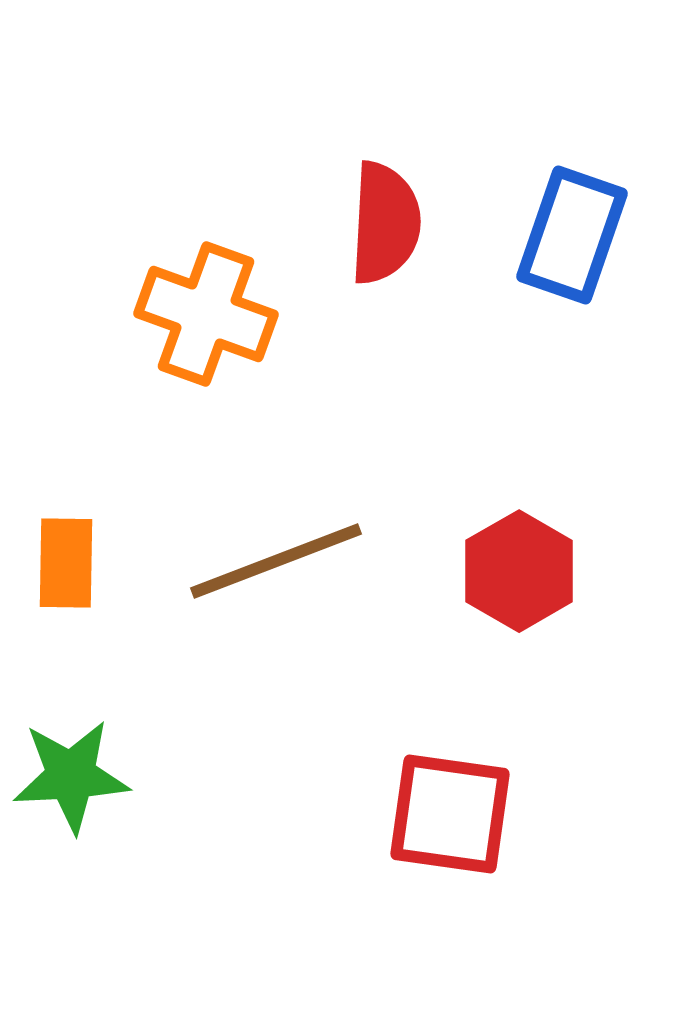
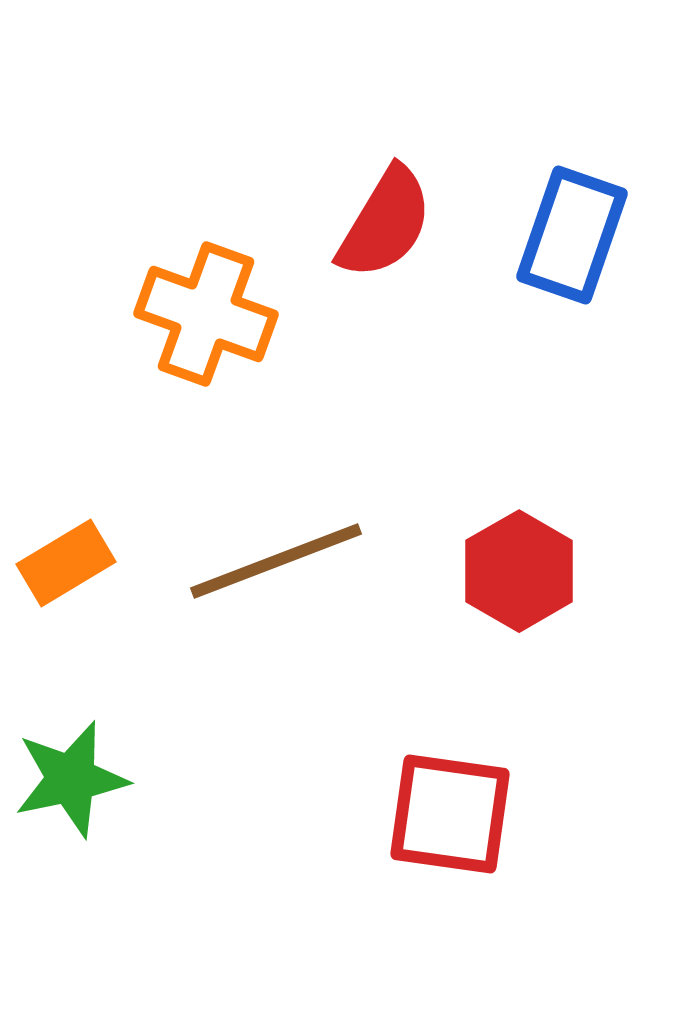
red semicircle: rotated 28 degrees clockwise
orange rectangle: rotated 58 degrees clockwise
green star: moved 3 px down; rotated 9 degrees counterclockwise
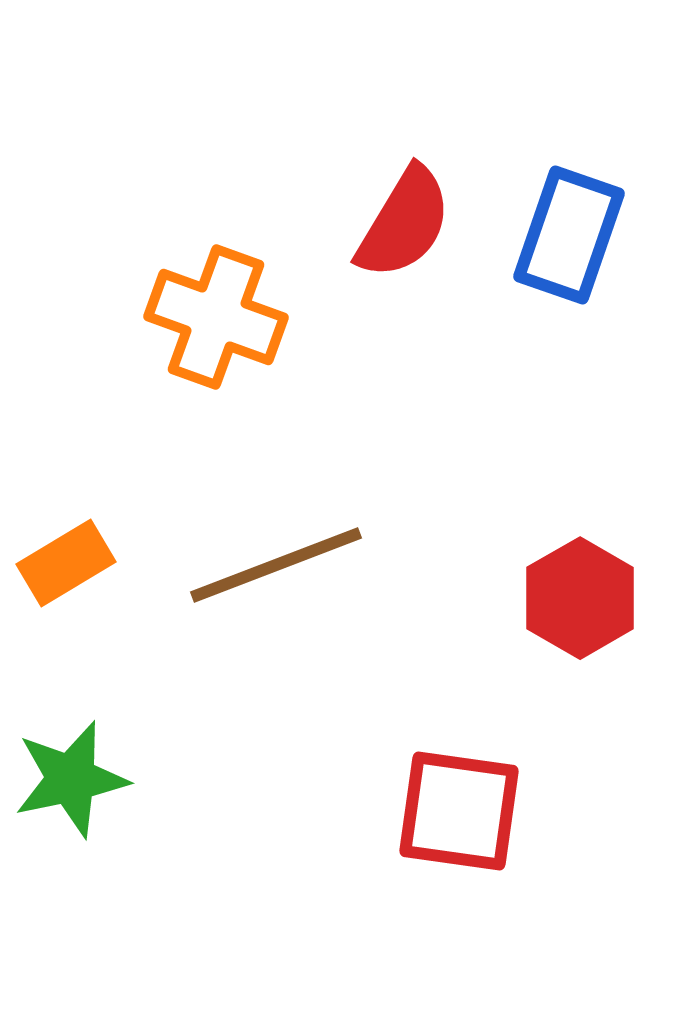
red semicircle: moved 19 px right
blue rectangle: moved 3 px left
orange cross: moved 10 px right, 3 px down
brown line: moved 4 px down
red hexagon: moved 61 px right, 27 px down
red square: moved 9 px right, 3 px up
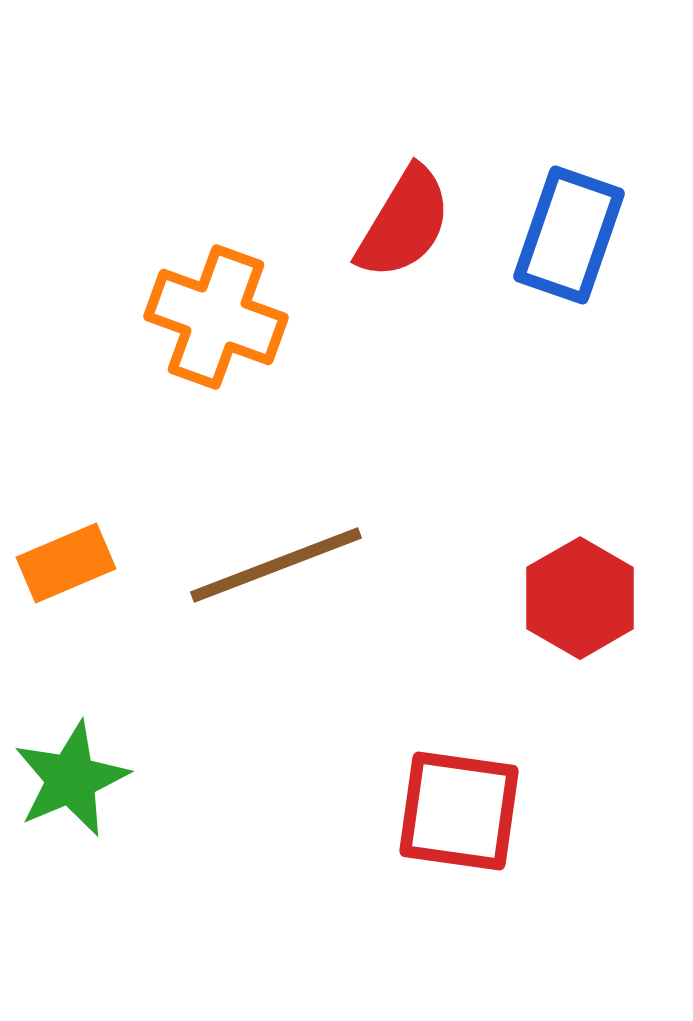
orange rectangle: rotated 8 degrees clockwise
green star: rotated 11 degrees counterclockwise
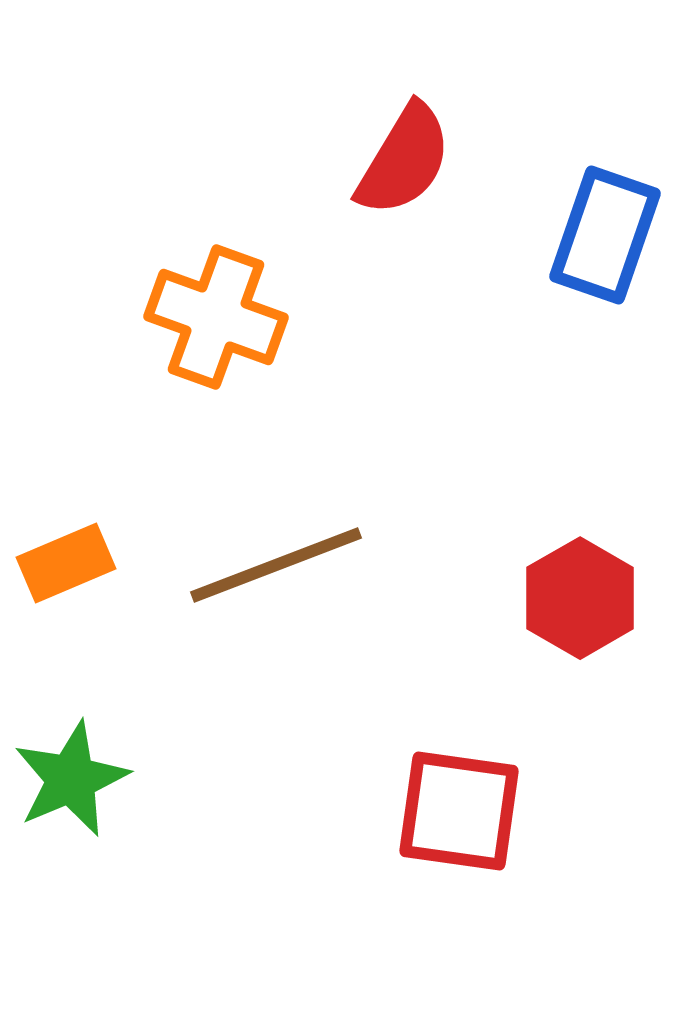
red semicircle: moved 63 px up
blue rectangle: moved 36 px right
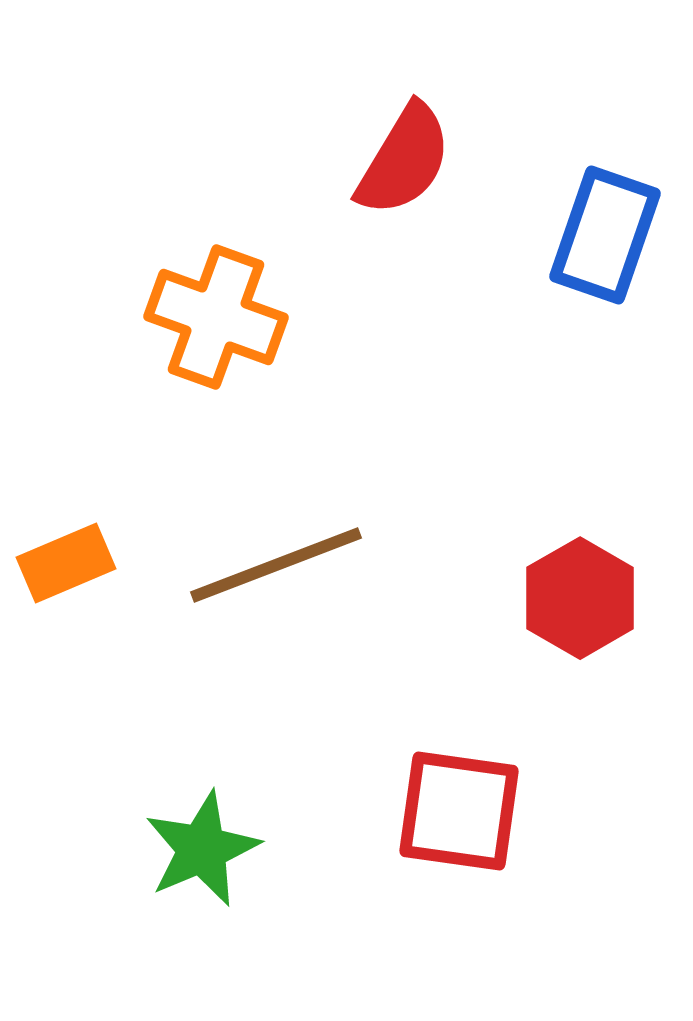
green star: moved 131 px right, 70 px down
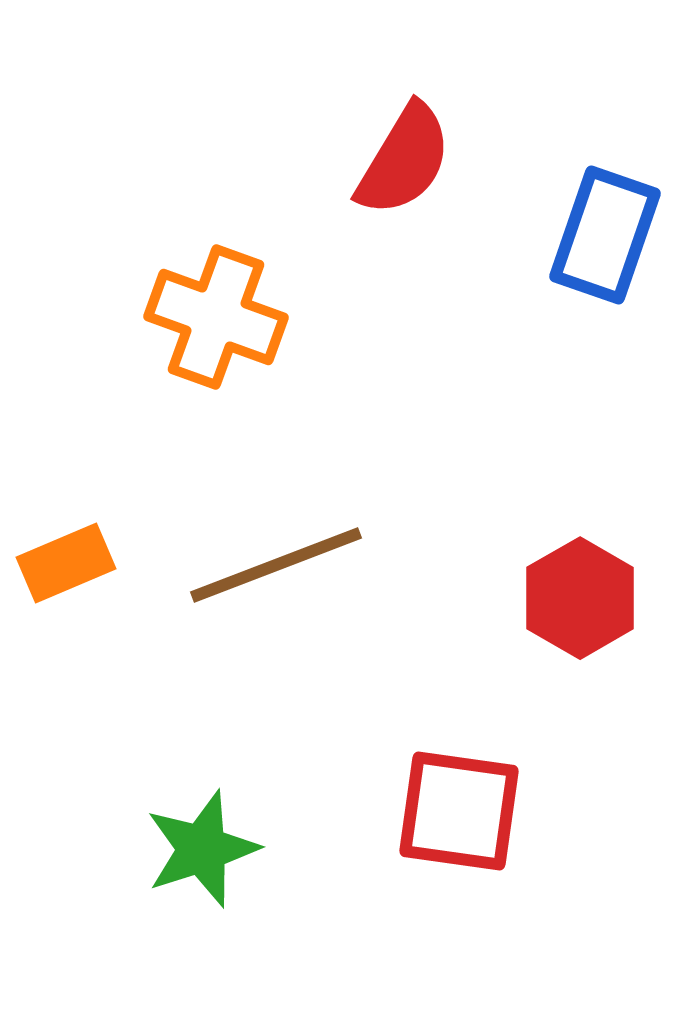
green star: rotated 5 degrees clockwise
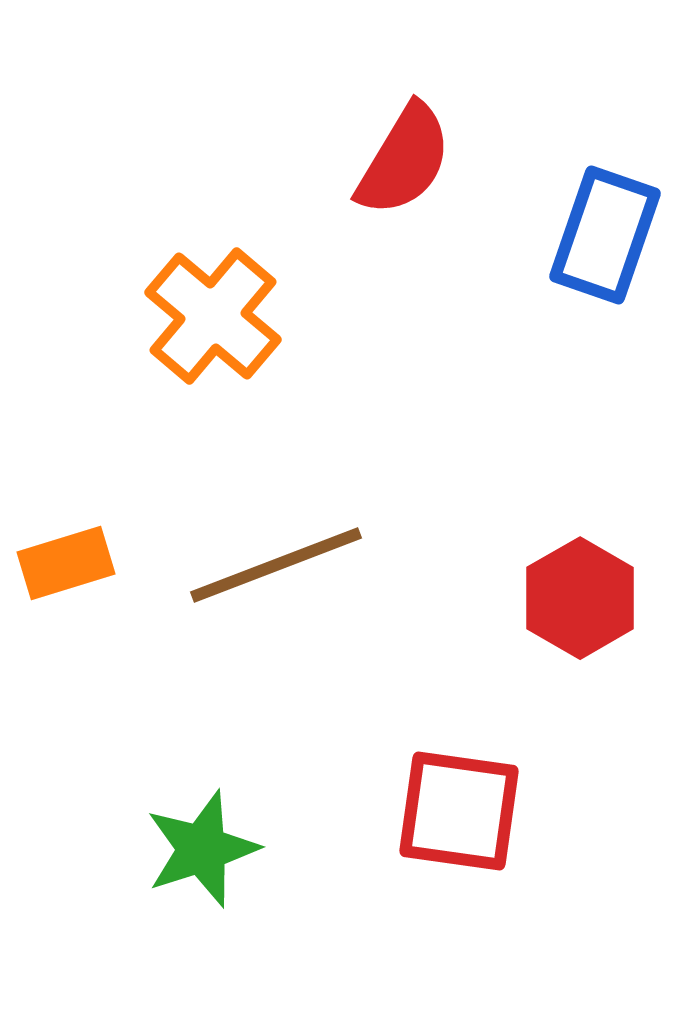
orange cross: moved 3 px left, 1 px up; rotated 20 degrees clockwise
orange rectangle: rotated 6 degrees clockwise
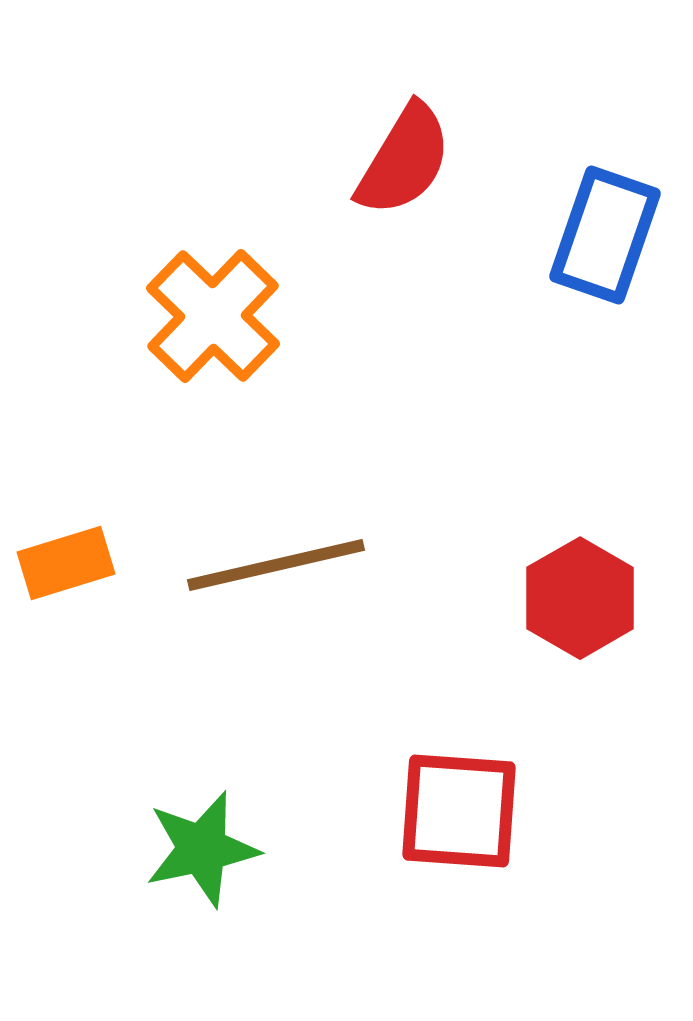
orange cross: rotated 4 degrees clockwise
brown line: rotated 8 degrees clockwise
red square: rotated 4 degrees counterclockwise
green star: rotated 6 degrees clockwise
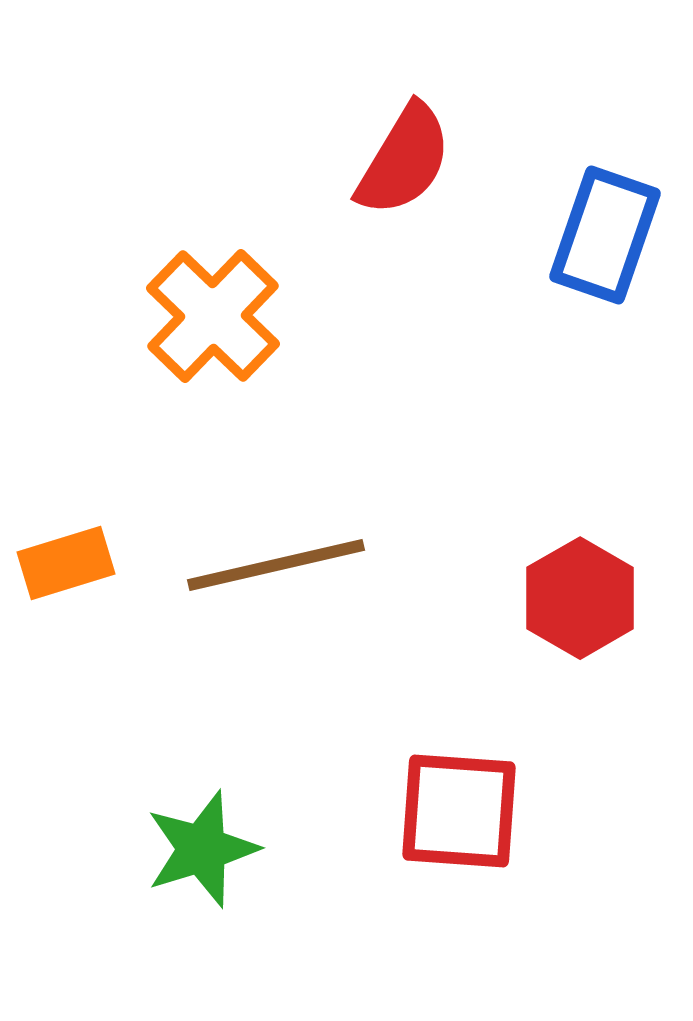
green star: rotated 5 degrees counterclockwise
